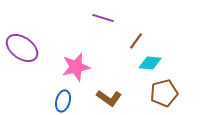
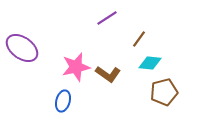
purple line: moved 4 px right; rotated 50 degrees counterclockwise
brown line: moved 3 px right, 2 px up
brown pentagon: moved 1 px up
brown L-shape: moved 1 px left, 24 px up
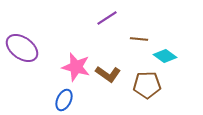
brown line: rotated 60 degrees clockwise
cyan diamond: moved 15 px right, 7 px up; rotated 30 degrees clockwise
pink star: rotated 28 degrees clockwise
brown pentagon: moved 17 px left, 7 px up; rotated 12 degrees clockwise
blue ellipse: moved 1 px right, 1 px up; rotated 10 degrees clockwise
